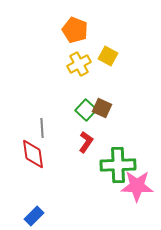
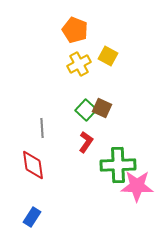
red diamond: moved 11 px down
blue rectangle: moved 2 px left, 1 px down; rotated 12 degrees counterclockwise
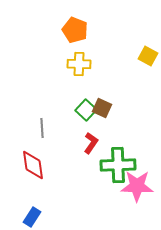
yellow square: moved 40 px right
yellow cross: rotated 30 degrees clockwise
red L-shape: moved 5 px right, 1 px down
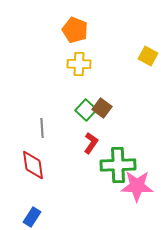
brown square: rotated 12 degrees clockwise
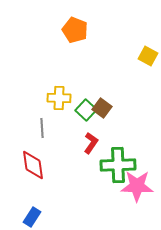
yellow cross: moved 20 px left, 34 px down
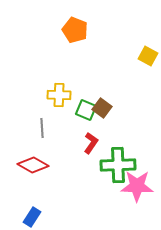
yellow cross: moved 3 px up
green square: rotated 20 degrees counterclockwise
red diamond: rotated 52 degrees counterclockwise
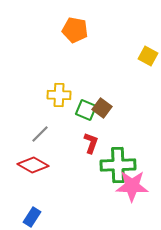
orange pentagon: rotated 10 degrees counterclockwise
gray line: moved 2 px left, 6 px down; rotated 48 degrees clockwise
red L-shape: rotated 15 degrees counterclockwise
pink star: moved 5 px left
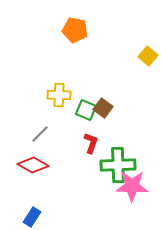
yellow square: rotated 12 degrees clockwise
brown square: moved 1 px right
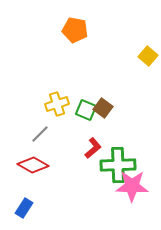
yellow cross: moved 2 px left, 9 px down; rotated 20 degrees counterclockwise
red L-shape: moved 2 px right, 5 px down; rotated 30 degrees clockwise
blue rectangle: moved 8 px left, 9 px up
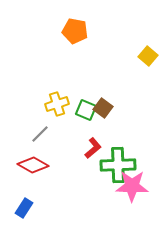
orange pentagon: moved 1 px down
